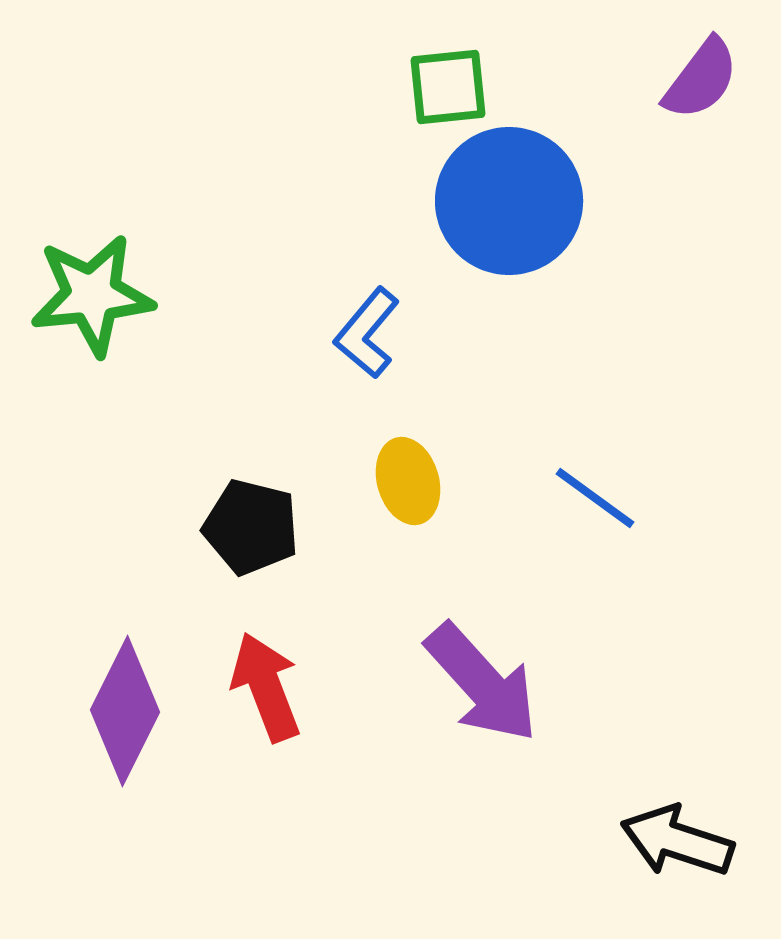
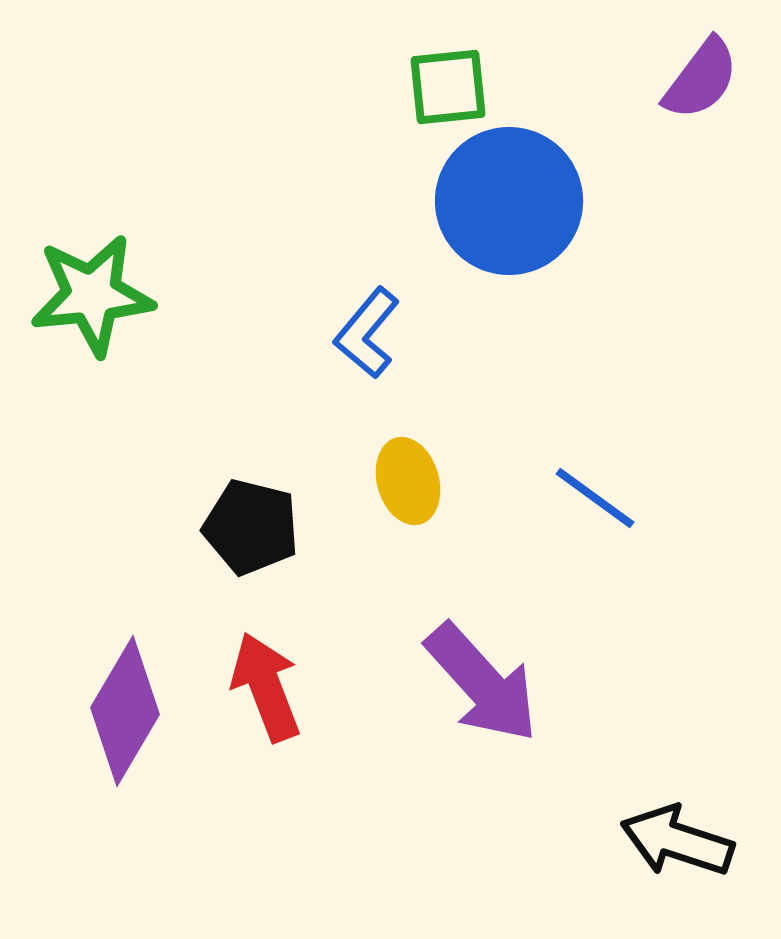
purple diamond: rotated 4 degrees clockwise
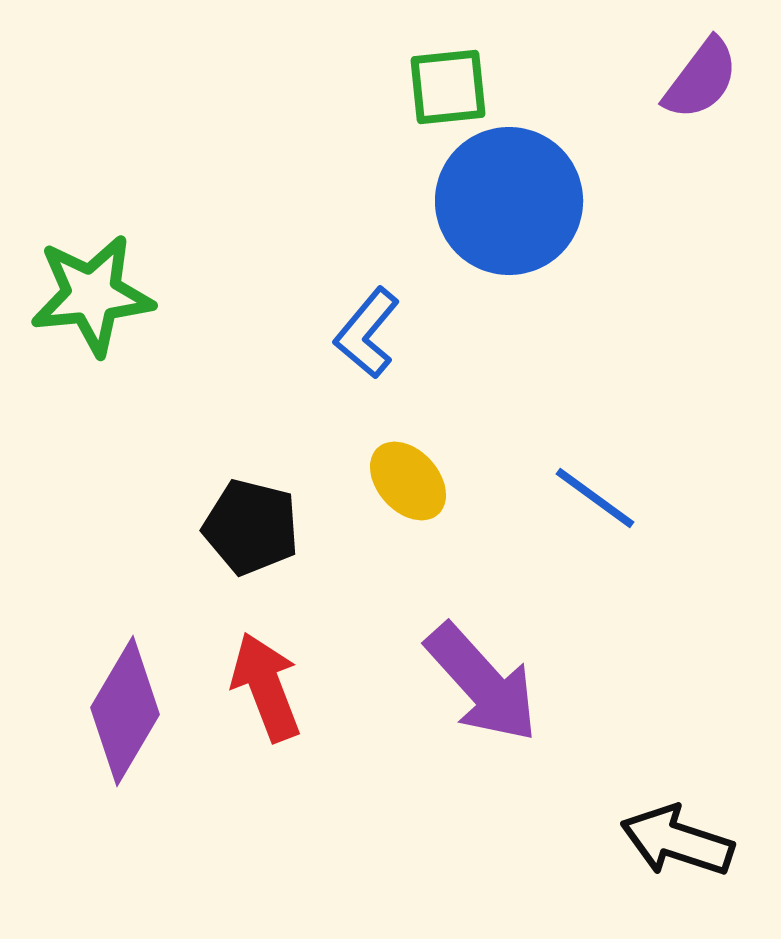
yellow ellipse: rotated 26 degrees counterclockwise
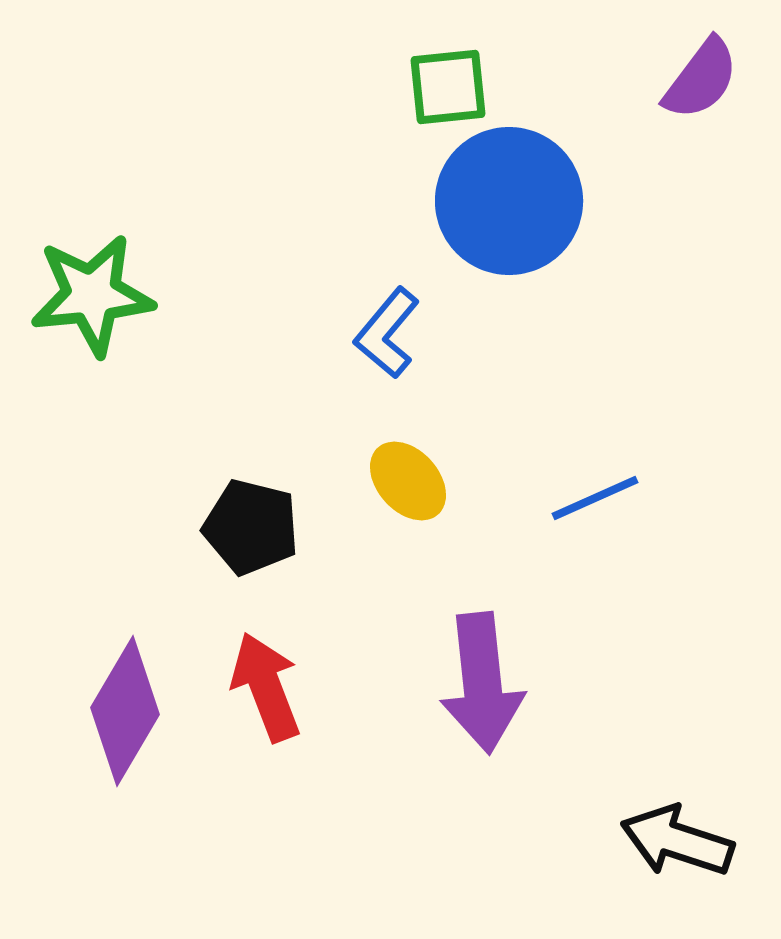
blue L-shape: moved 20 px right
blue line: rotated 60 degrees counterclockwise
purple arrow: rotated 36 degrees clockwise
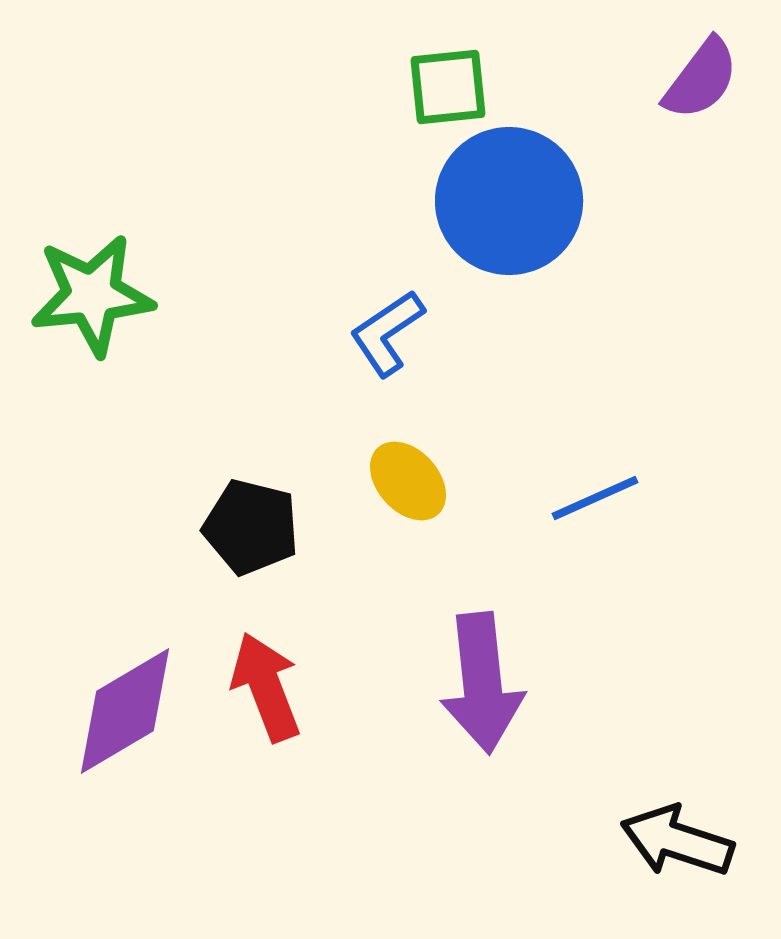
blue L-shape: rotated 16 degrees clockwise
purple diamond: rotated 29 degrees clockwise
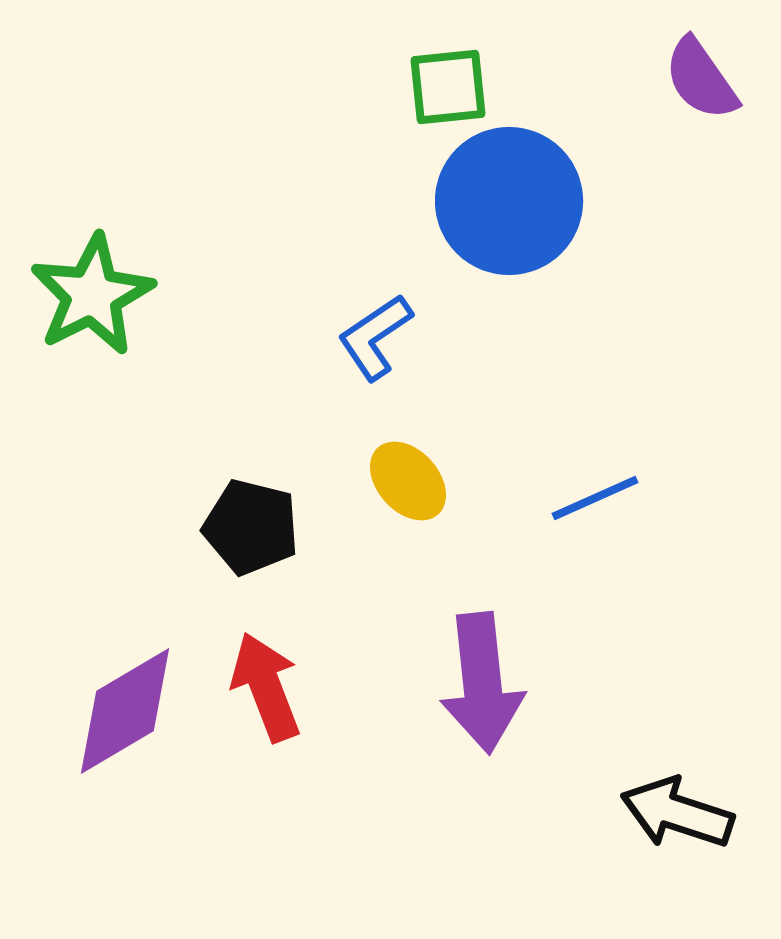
purple semicircle: rotated 108 degrees clockwise
green star: rotated 21 degrees counterclockwise
blue L-shape: moved 12 px left, 4 px down
black arrow: moved 28 px up
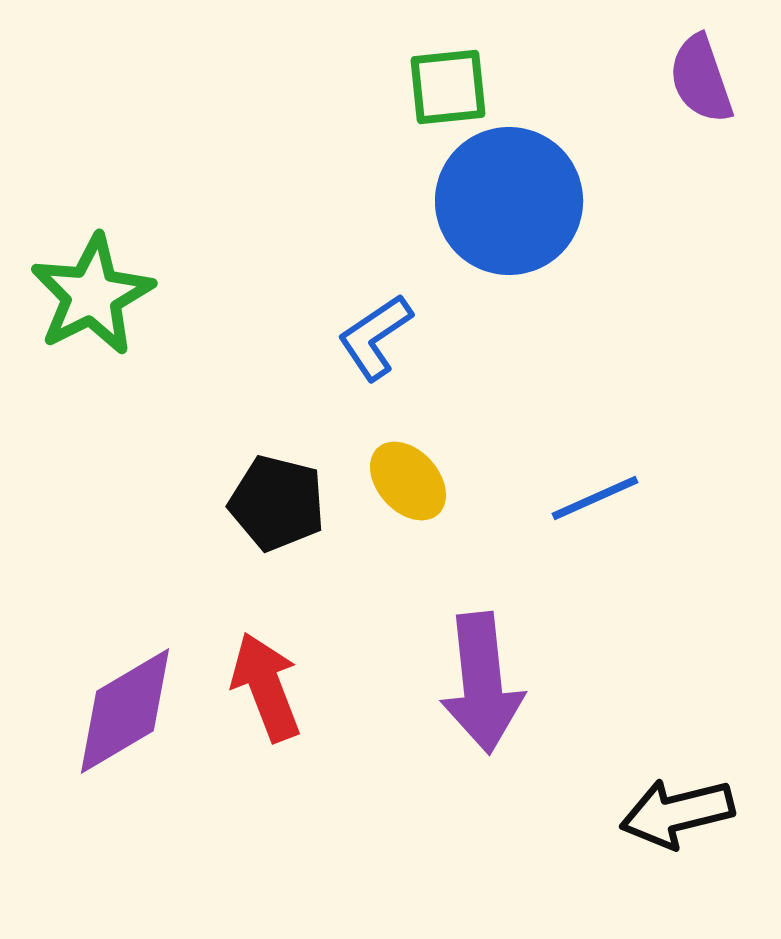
purple semicircle: rotated 16 degrees clockwise
black pentagon: moved 26 px right, 24 px up
black arrow: rotated 32 degrees counterclockwise
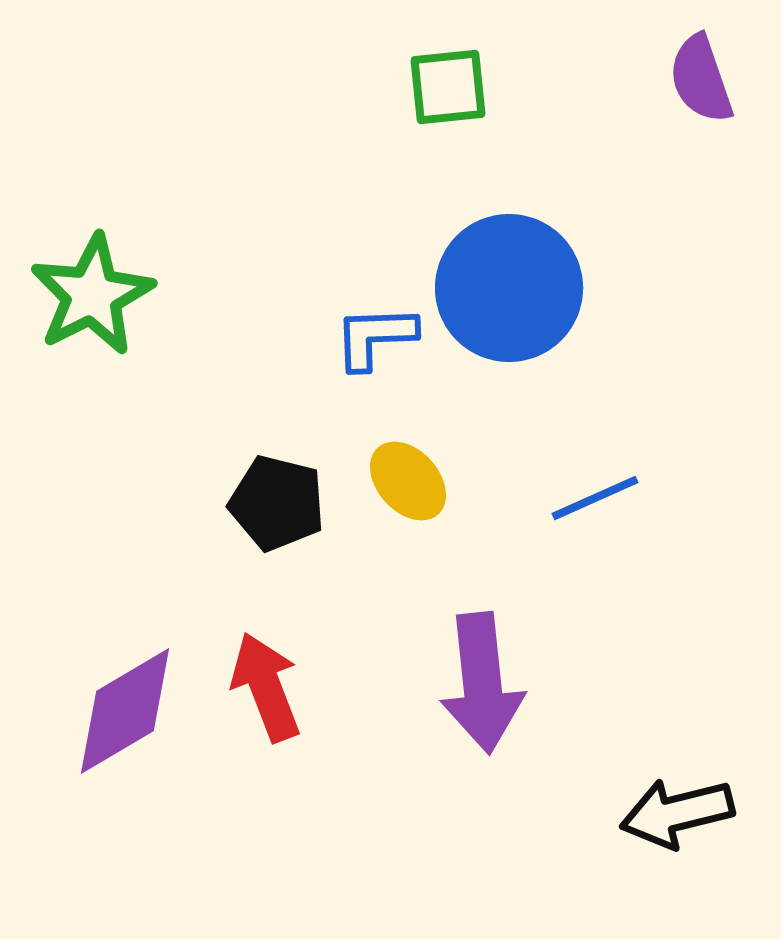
blue circle: moved 87 px down
blue L-shape: rotated 32 degrees clockwise
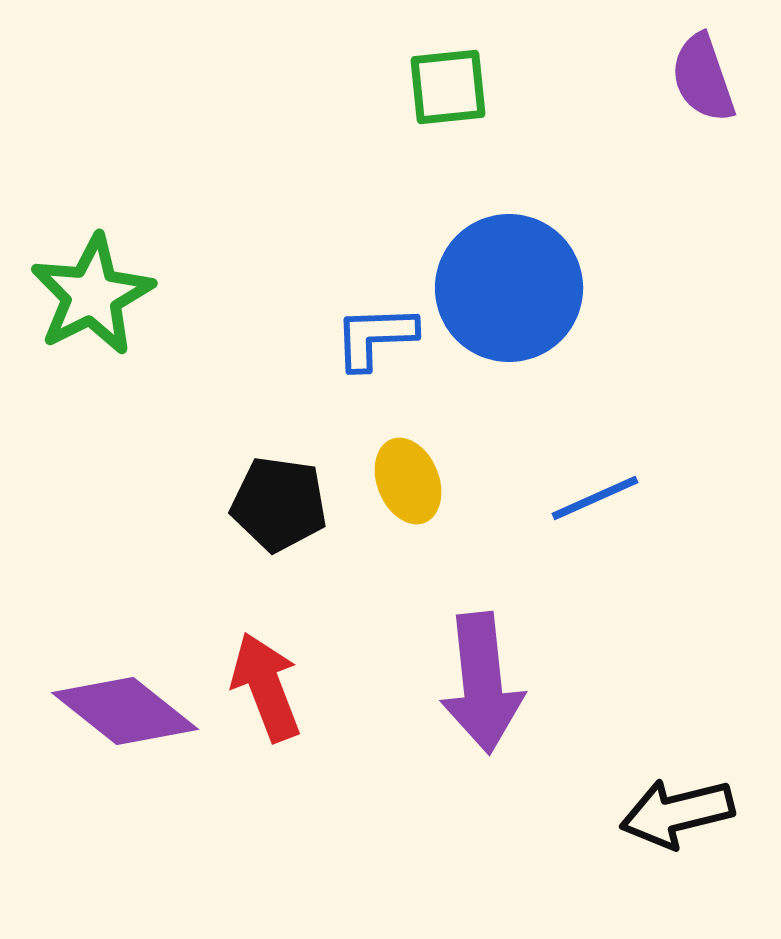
purple semicircle: moved 2 px right, 1 px up
yellow ellipse: rotated 20 degrees clockwise
black pentagon: moved 2 px right, 1 px down; rotated 6 degrees counterclockwise
purple diamond: rotated 69 degrees clockwise
